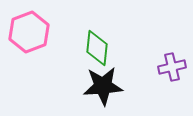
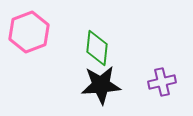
purple cross: moved 10 px left, 15 px down
black star: moved 2 px left, 1 px up
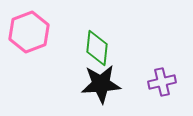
black star: moved 1 px up
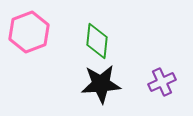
green diamond: moved 7 px up
purple cross: rotated 12 degrees counterclockwise
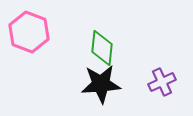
pink hexagon: rotated 18 degrees counterclockwise
green diamond: moved 5 px right, 7 px down
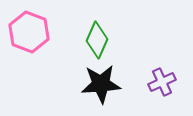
green diamond: moved 5 px left, 8 px up; rotated 18 degrees clockwise
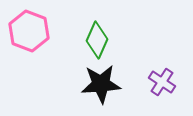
pink hexagon: moved 1 px up
purple cross: rotated 32 degrees counterclockwise
